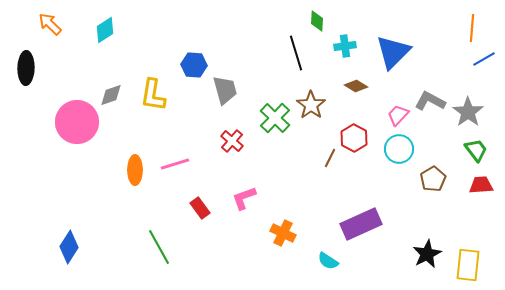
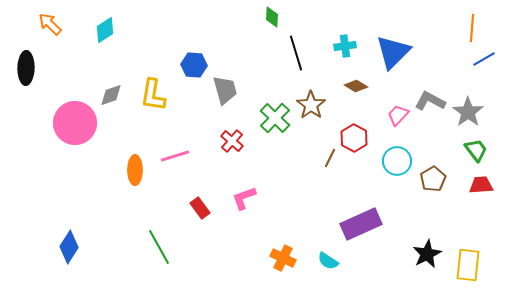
green diamond: moved 45 px left, 4 px up
pink circle: moved 2 px left, 1 px down
cyan circle: moved 2 px left, 12 px down
pink line: moved 8 px up
orange cross: moved 25 px down
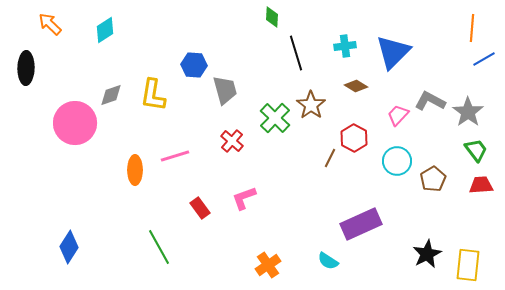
orange cross: moved 15 px left, 7 px down; rotated 30 degrees clockwise
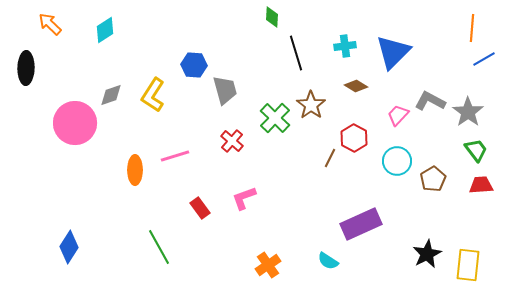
yellow L-shape: rotated 24 degrees clockwise
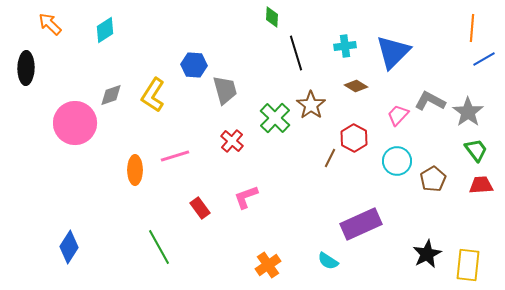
pink L-shape: moved 2 px right, 1 px up
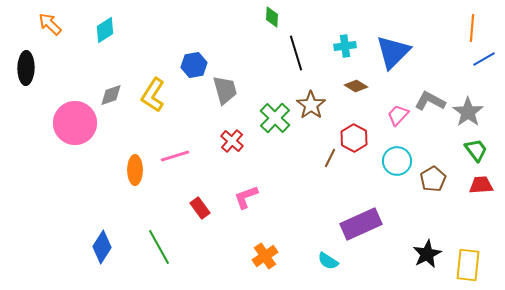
blue hexagon: rotated 15 degrees counterclockwise
blue diamond: moved 33 px right
orange cross: moved 3 px left, 9 px up
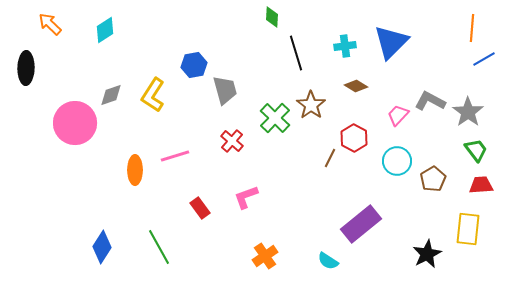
blue triangle: moved 2 px left, 10 px up
purple rectangle: rotated 15 degrees counterclockwise
yellow rectangle: moved 36 px up
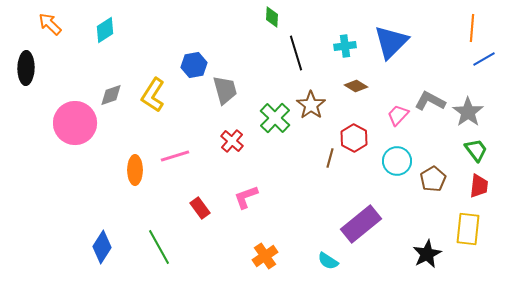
brown line: rotated 12 degrees counterclockwise
red trapezoid: moved 2 px left, 1 px down; rotated 100 degrees clockwise
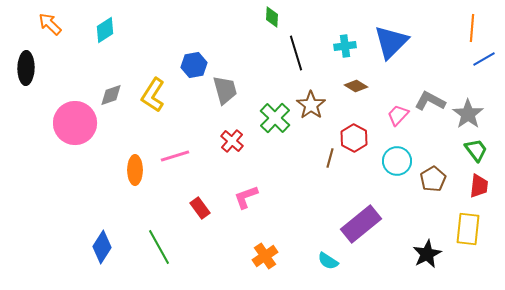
gray star: moved 2 px down
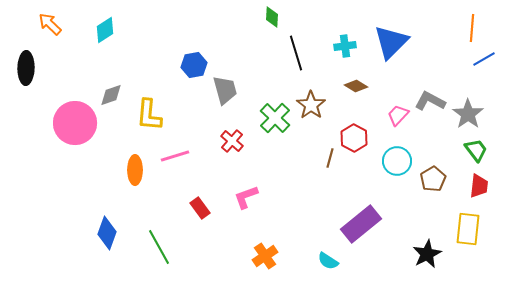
yellow L-shape: moved 4 px left, 20 px down; rotated 28 degrees counterclockwise
blue diamond: moved 5 px right, 14 px up; rotated 12 degrees counterclockwise
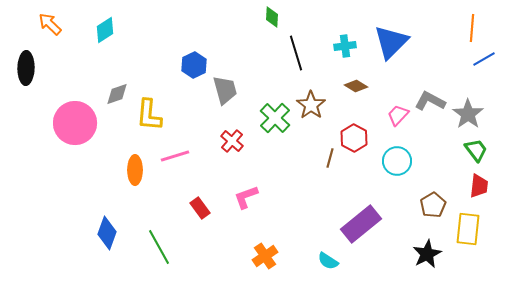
blue hexagon: rotated 15 degrees counterclockwise
gray diamond: moved 6 px right, 1 px up
brown pentagon: moved 26 px down
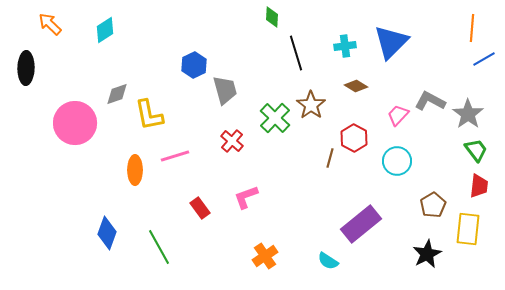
yellow L-shape: rotated 16 degrees counterclockwise
